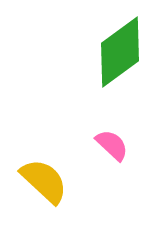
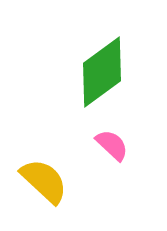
green diamond: moved 18 px left, 20 px down
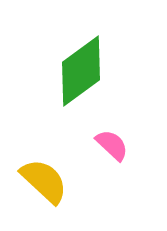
green diamond: moved 21 px left, 1 px up
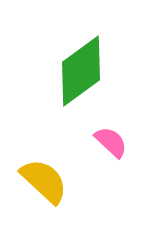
pink semicircle: moved 1 px left, 3 px up
